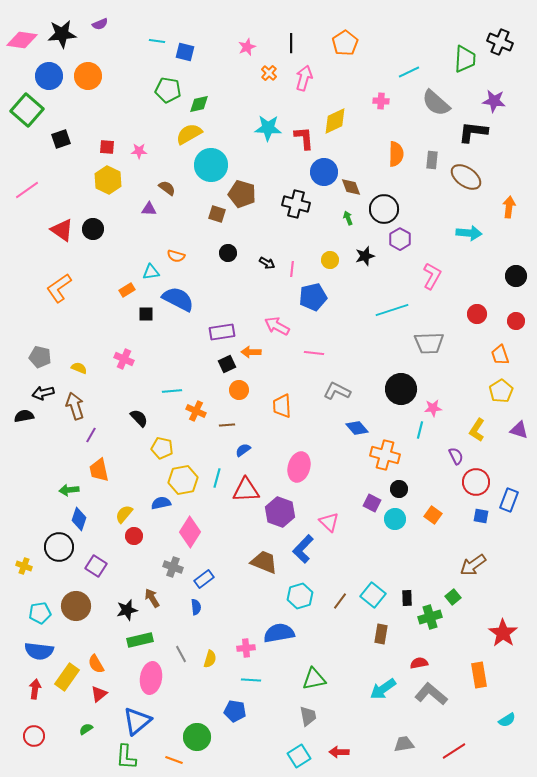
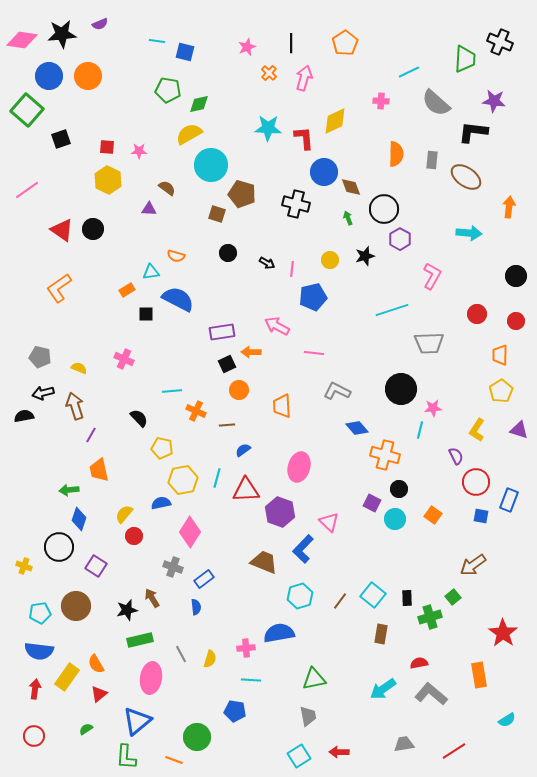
orange trapezoid at (500, 355): rotated 20 degrees clockwise
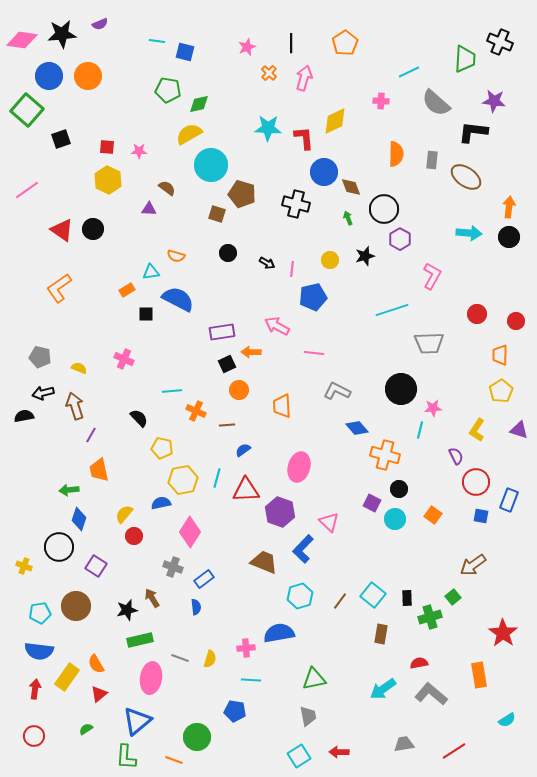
black circle at (516, 276): moved 7 px left, 39 px up
gray line at (181, 654): moved 1 px left, 4 px down; rotated 42 degrees counterclockwise
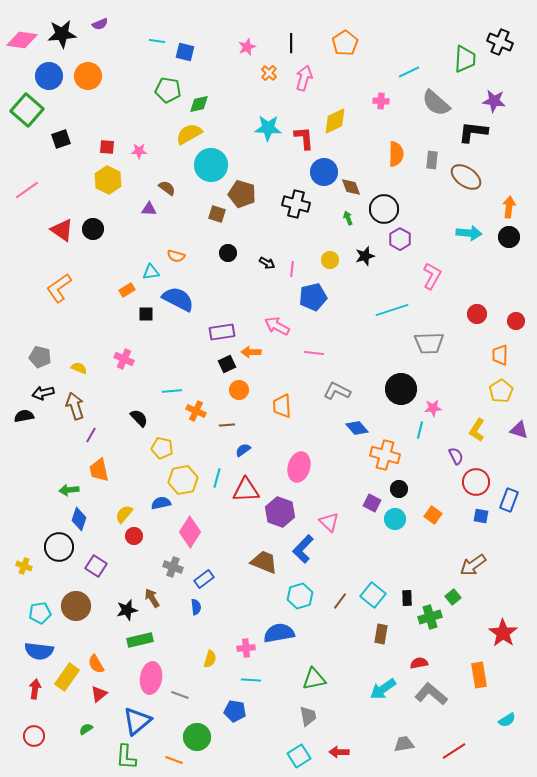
gray line at (180, 658): moved 37 px down
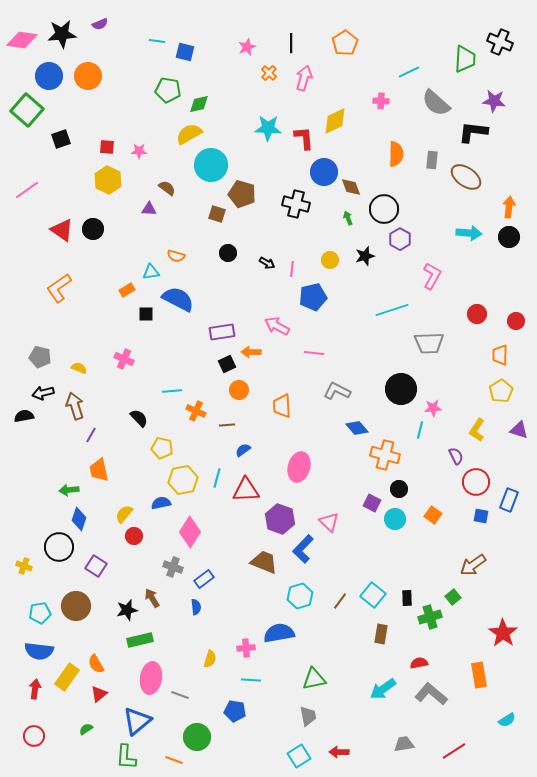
purple hexagon at (280, 512): moved 7 px down
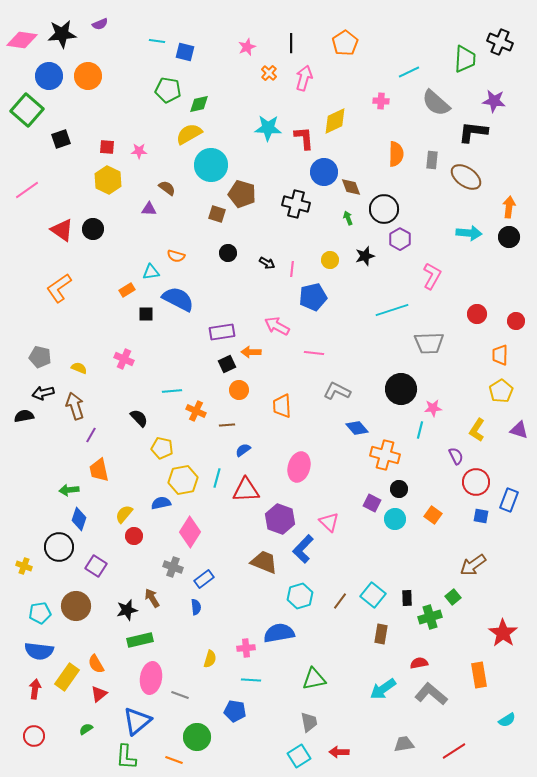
gray trapezoid at (308, 716): moved 1 px right, 6 px down
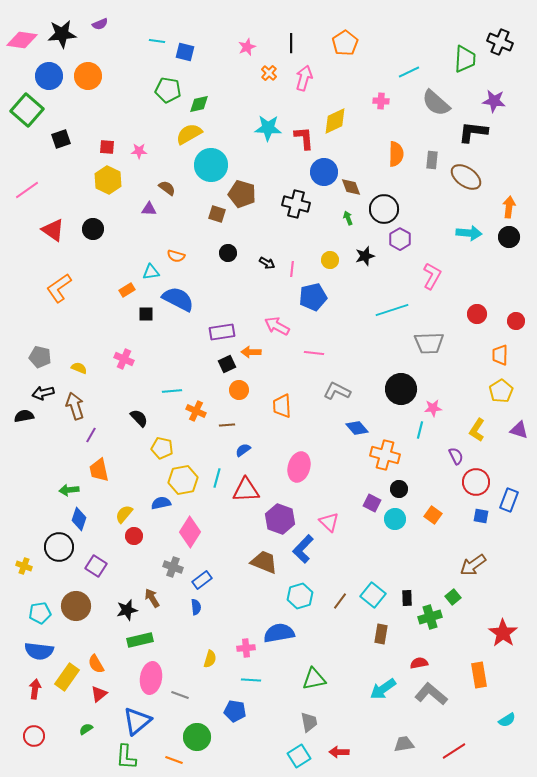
red triangle at (62, 230): moved 9 px left
blue rectangle at (204, 579): moved 2 px left, 1 px down
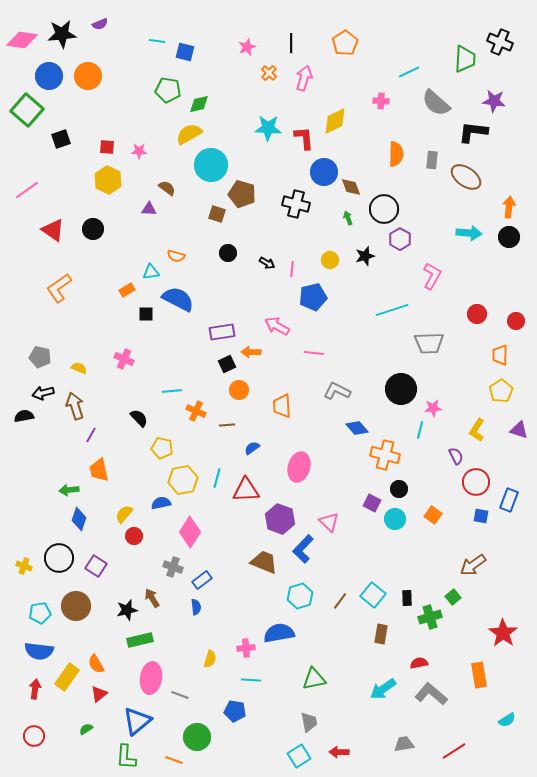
blue semicircle at (243, 450): moved 9 px right, 2 px up
black circle at (59, 547): moved 11 px down
